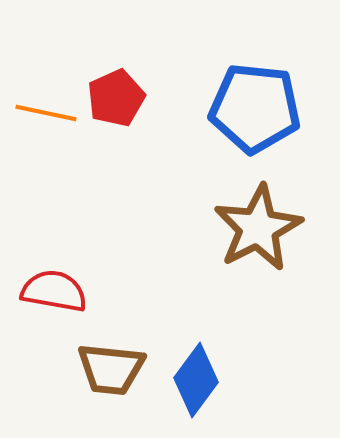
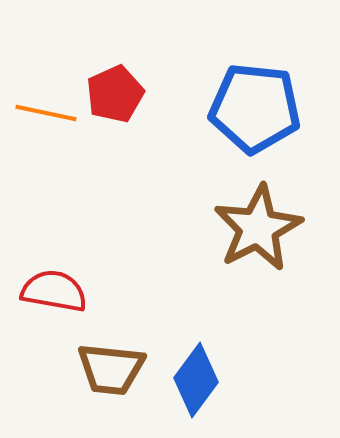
red pentagon: moved 1 px left, 4 px up
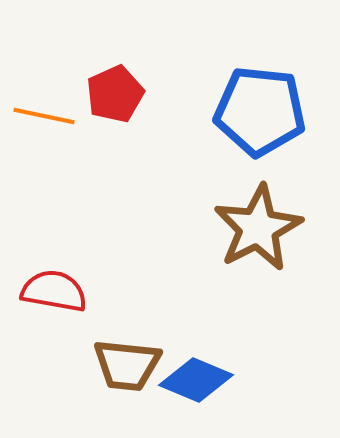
blue pentagon: moved 5 px right, 3 px down
orange line: moved 2 px left, 3 px down
brown trapezoid: moved 16 px right, 4 px up
blue diamond: rotated 76 degrees clockwise
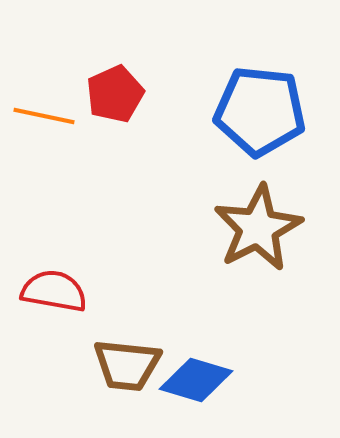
blue diamond: rotated 6 degrees counterclockwise
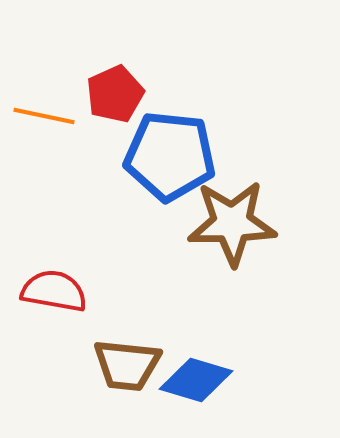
blue pentagon: moved 90 px left, 45 px down
brown star: moved 26 px left, 5 px up; rotated 26 degrees clockwise
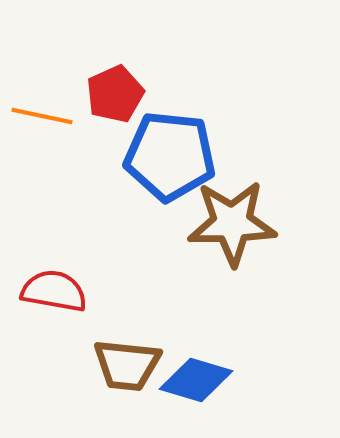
orange line: moved 2 px left
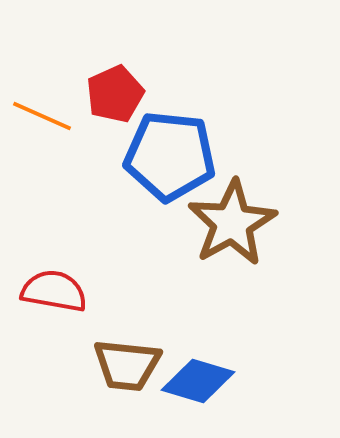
orange line: rotated 12 degrees clockwise
brown star: rotated 28 degrees counterclockwise
blue diamond: moved 2 px right, 1 px down
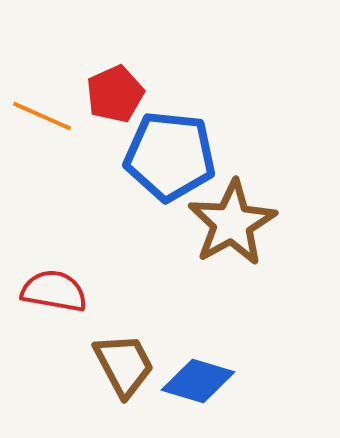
brown trapezoid: moved 3 px left; rotated 124 degrees counterclockwise
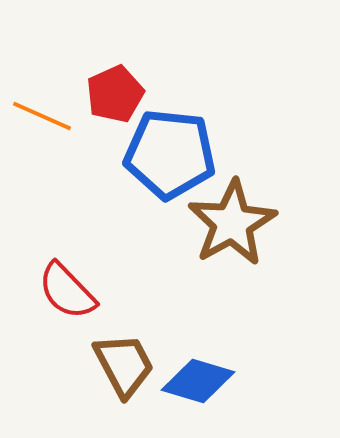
blue pentagon: moved 2 px up
red semicircle: moved 13 px right; rotated 144 degrees counterclockwise
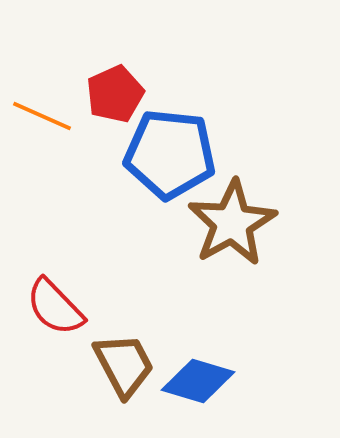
red semicircle: moved 12 px left, 16 px down
